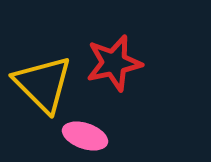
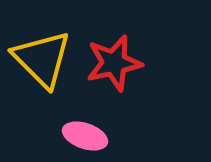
yellow triangle: moved 1 px left, 25 px up
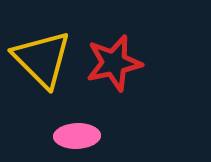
pink ellipse: moved 8 px left; rotated 21 degrees counterclockwise
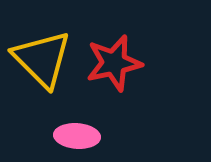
pink ellipse: rotated 6 degrees clockwise
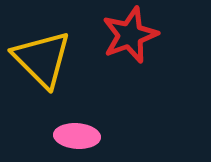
red star: moved 16 px right, 28 px up; rotated 8 degrees counterclockwise
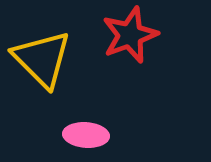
pink ellipse: moved 9 px right, 1 px up
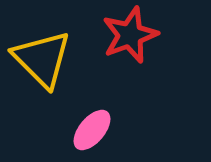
pink ellipse: moved 6 px right, 5 px up; rotated 54 degrees counterclockwise
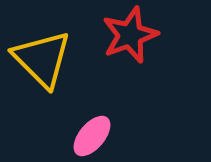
pink ellipse: moved 6 px down
